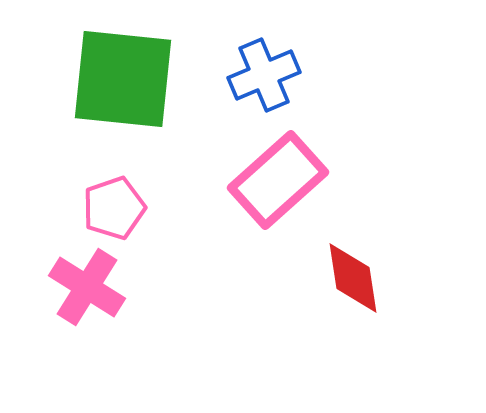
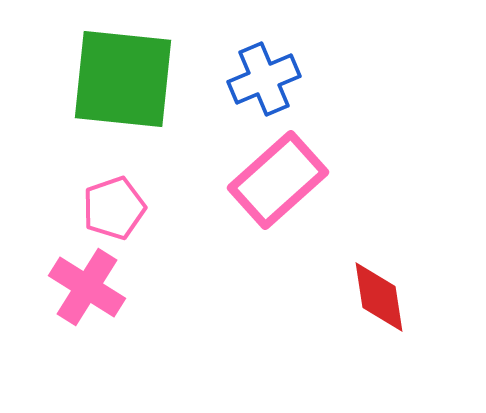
blue cross: moved 4 px down
red diamond: moved 26 px right, 19 px down
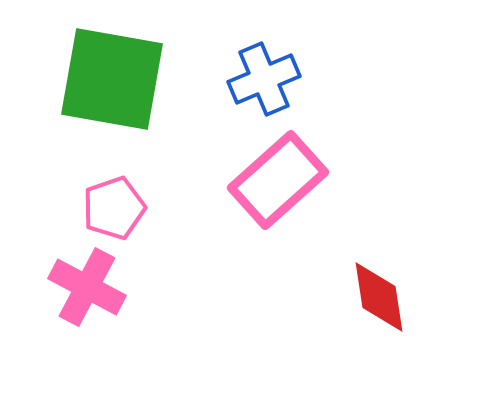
green square: moved 11 px left; rotated 4 degrees clockwise
pink cross: rotated 4 degrees counterclockwise
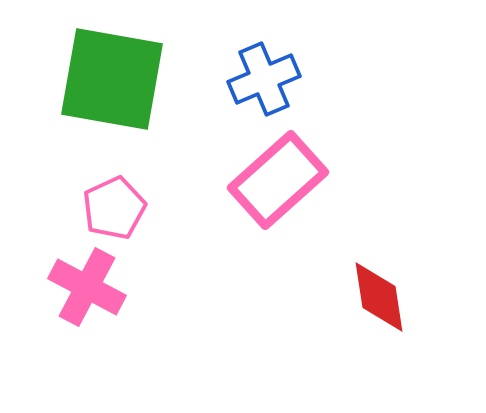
pink pentagon: rotated 6 degrees counterclockwise
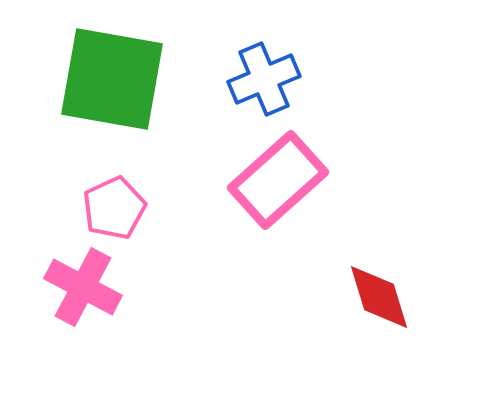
pink cross: moved 4 px left
red diamond: rotated 8 degrees counterclockwise
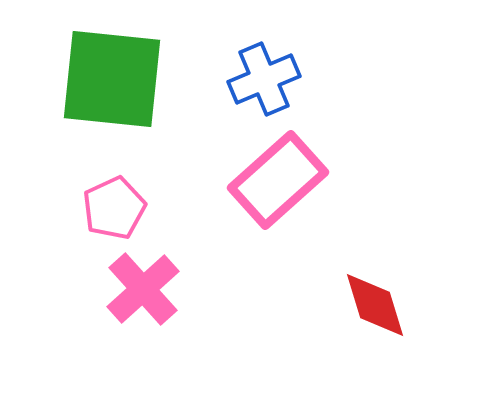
green square: rotated 4 degrees counterclockwise
pink cross: moved 60 px right, 2 px down; rotated 20 degrees clockwise
red diamond: moved 4 px left, 8 px down
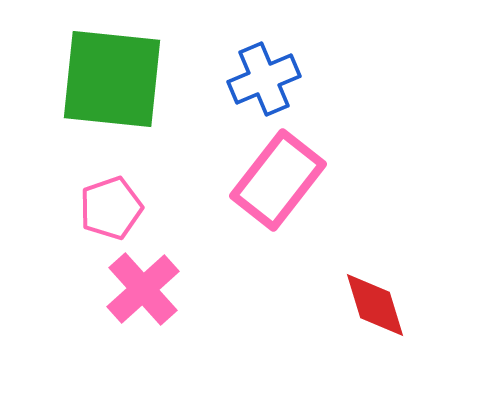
pink rectangle: rotated 10 degrees counterclockwise
pink pentagon: moved 3 px left; rotated 6 degrees clockwise
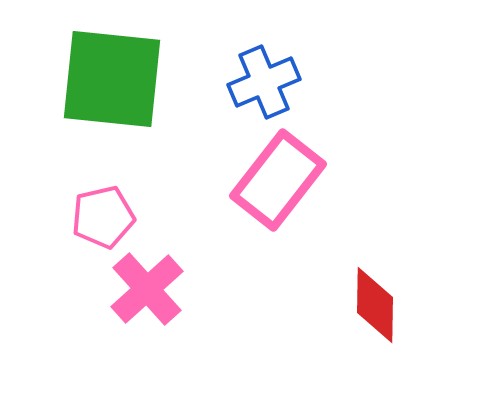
blue cross: moved 3 px down
pink pentagon: moved 8 px left, 9 px down; rotated 6 degrees clockwise
pink cross: moved 4 px right
red diamond: rotated 18 degrees clockwise
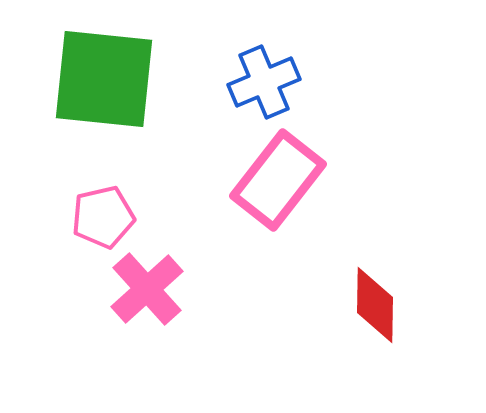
green square: moved 8 px left
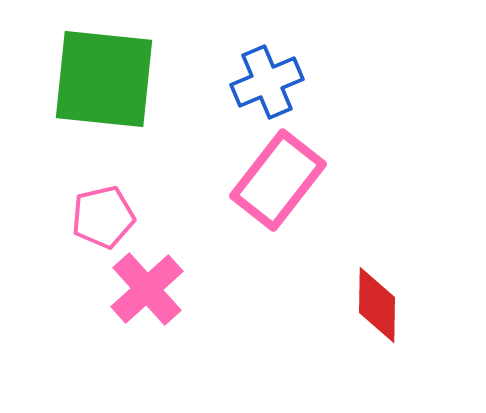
blue cross: moved 3 px right
red diamond: moved 2 px right
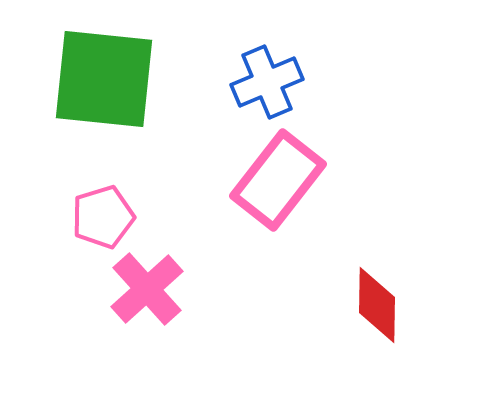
pink pentagon: rotated 4 degrees counterclockwise
